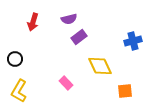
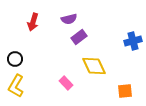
yellow diamond: moved 6 px left
yellow L-shape: moved 3 px left, 5 px up
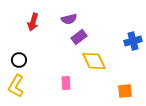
black circle: moved 4 px right, 1 px down
yellow diamond: moved 5 px up
pink rectangle: rotated 40 degrees clockwise
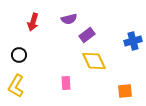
purple rectangle: moved 8 px right, 2 px up
black circle: moved 5 px up
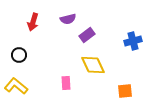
purple semicircle: moved 1 px left
yellow diamond: moved 1 px left, 4 px down
yellow L-shape: rotated 100 degrees clockwise
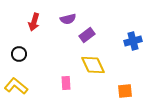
red arrow: moved 1 px right
black circle: moved 1 px up
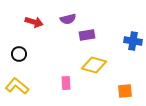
red arrow: rotated 90 degrees counterclockwise
purple rectangle: rotated 28 degrees clockwise
blue cross: rotated 24 degrees clockwise
yellow diamond: moved 1 px right; rotated 50 degrees counterclockwise
yellow L-shape: moved 1 px right
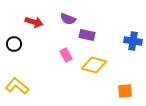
purple semicircle: rotated 35 degrees clockwise
purple rectangle: rotated 21 degrees clockwise
black circle: moved 5 px left, 10 px up
pink rectangle: moved 28 px up; rotated 24 degrees counterclockwise
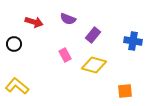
purple rectangle: moved 6 px right; rotated 63 degrees counterclockwise
pink rectangle: moved 1 px left
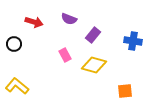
purple semicircle: moved 1 px right
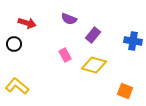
red arrow: moved 7 px left, 1 px down
orange square: rotated 28 degrees clockwise
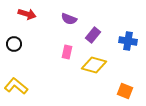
red arrow: moved 9 px up
blue cross: moved 5 px left
pink rectangle: moved 2 px right, 3 px up; rotated 40 degrees clockwise
yellow L-shape: moved 1 px left
